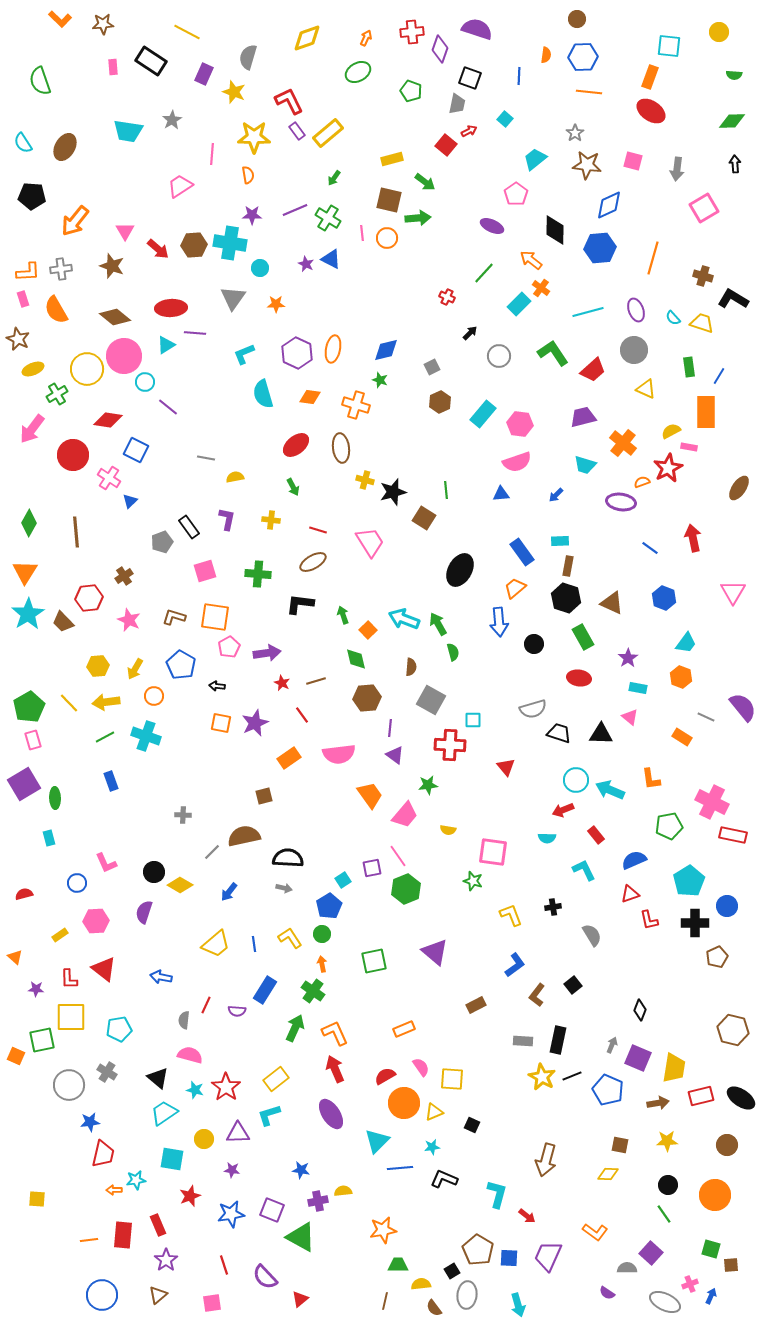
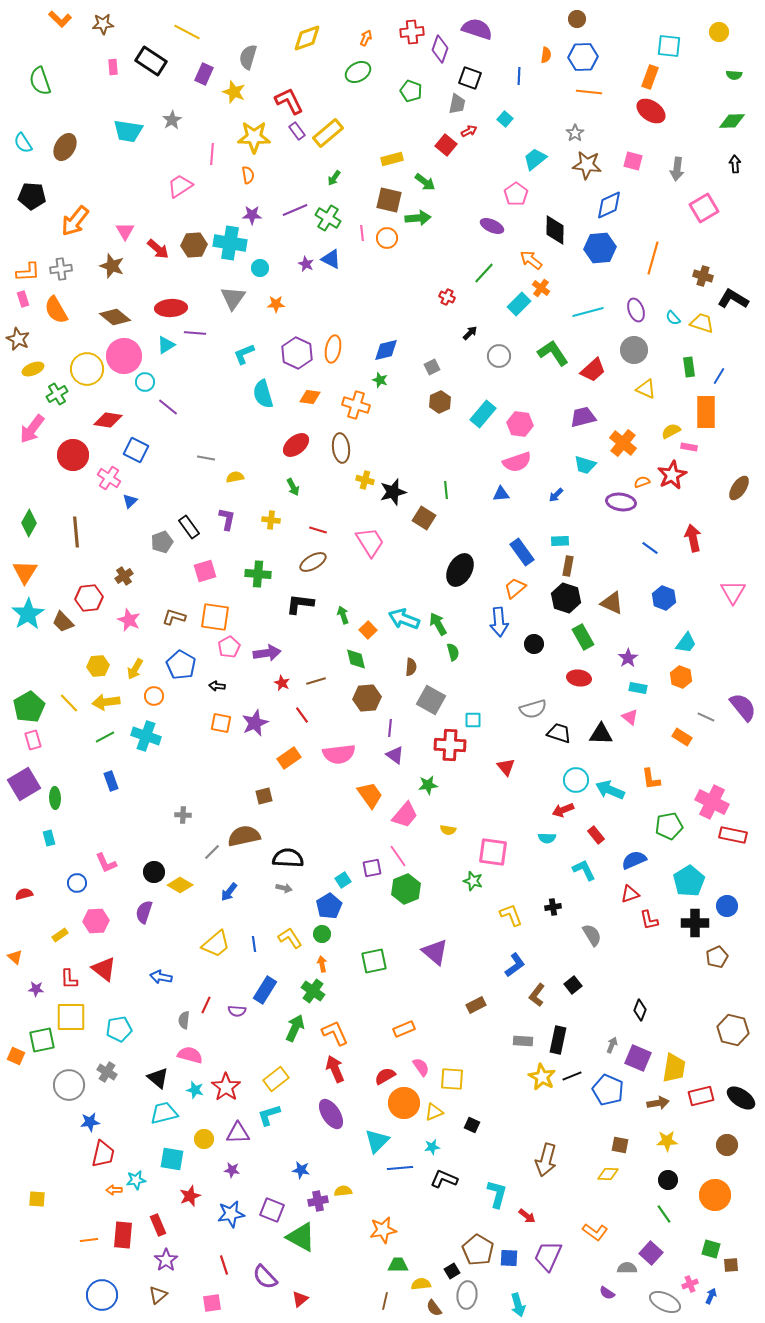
red star at (668, 468): moved 4 px right, 7 px down
cyan trapezoid at (164, 1113): rotated 20 degrees clockwise
black circle at (668, 1185): moved 5 px up
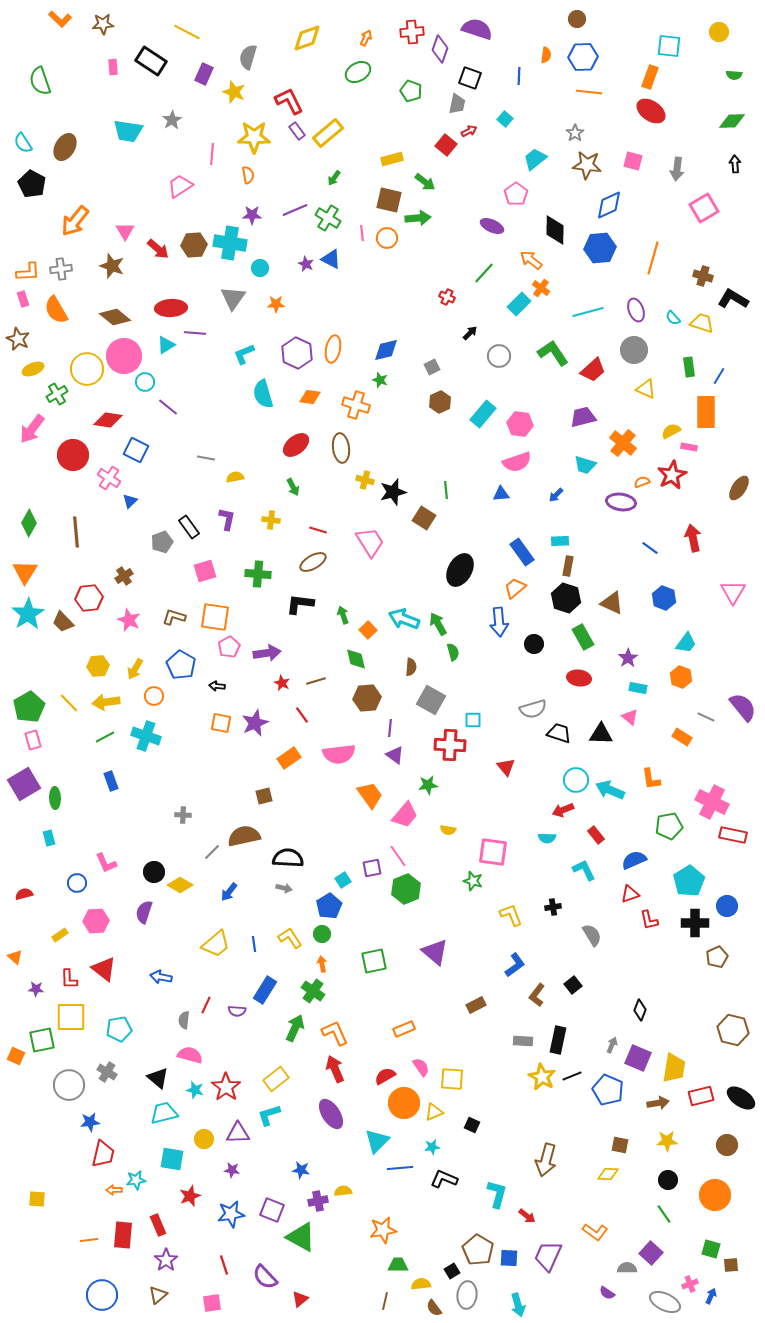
black pentagon at (32, 196): moved 12 px up; rotated 24 degrees clockwise
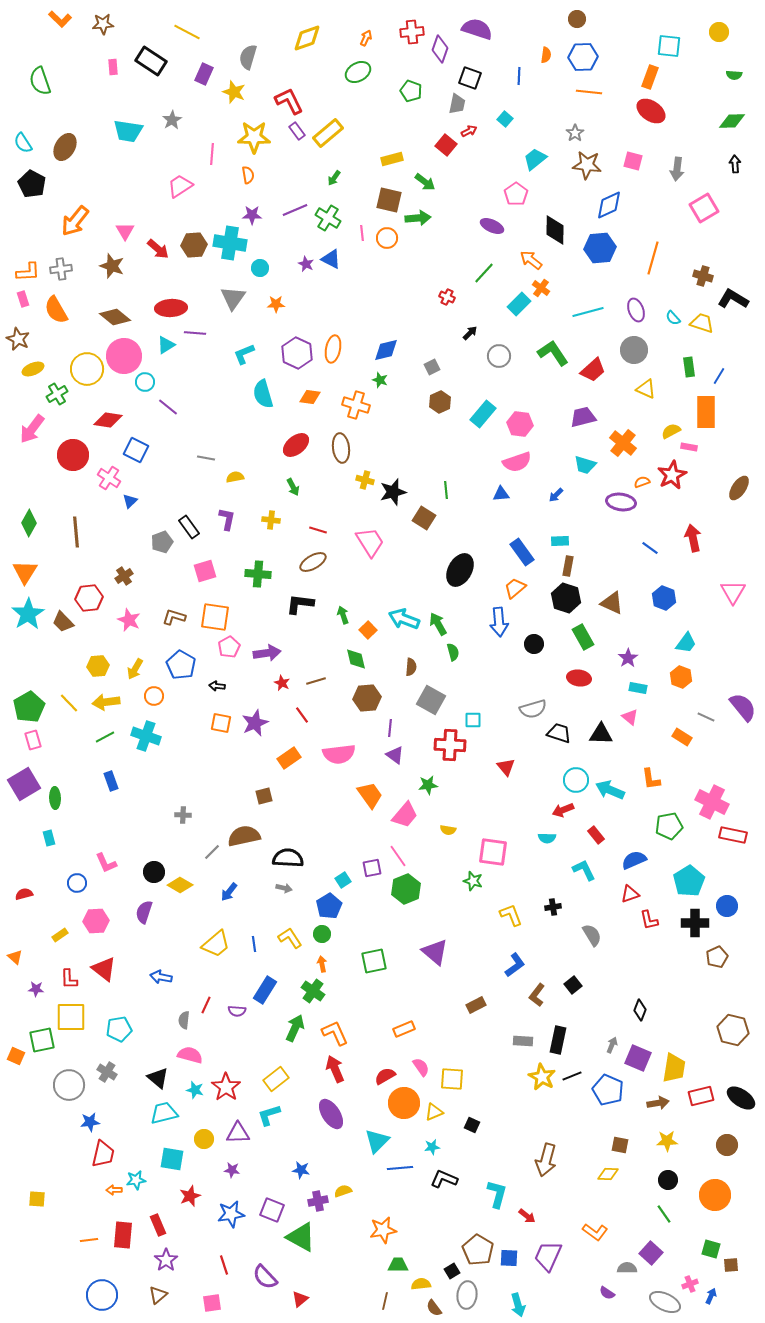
yellow semicircle at (343, 1191): rotated 12 degrees counterclockwise
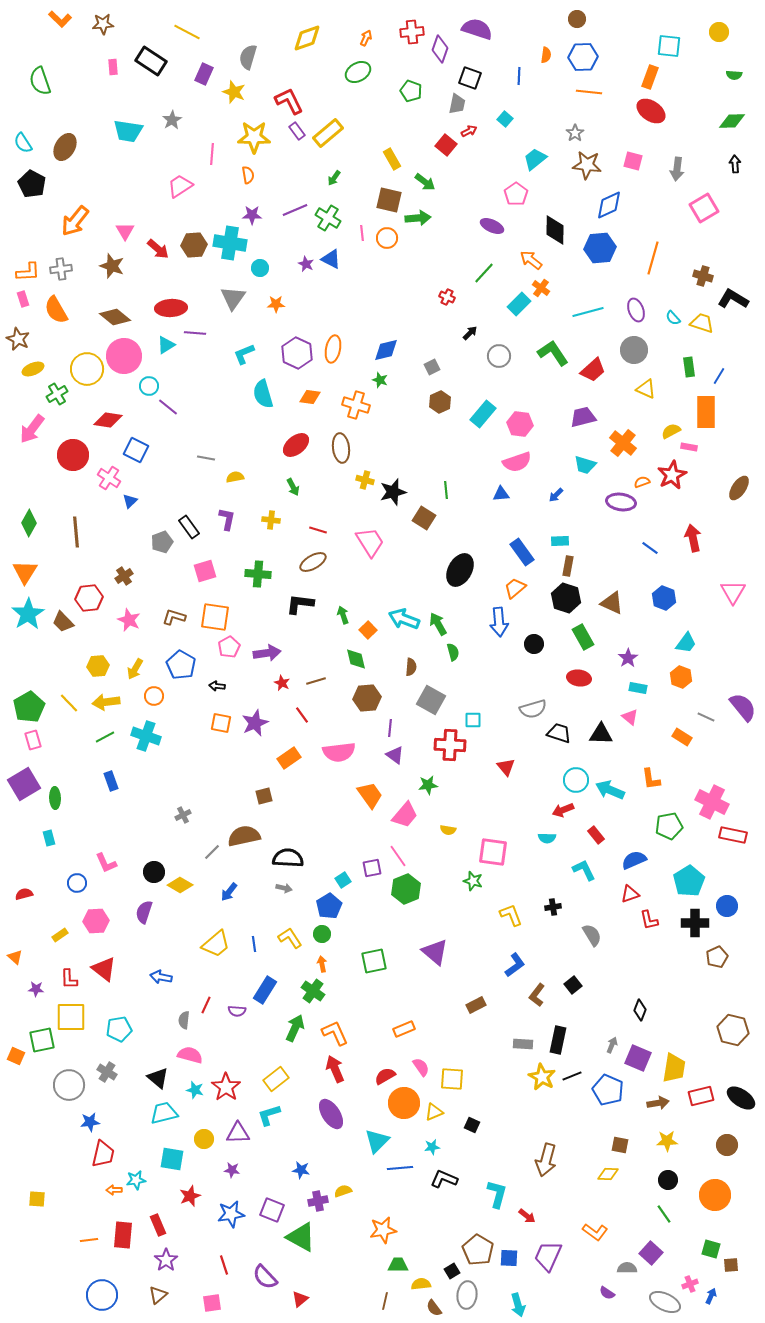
yellow rectangle at (392, 159): rotated 75 degrees clockwise
cyan circle at (145, 382): moved 4 px right, 4 px down
pink semicircle at (339, 754): moved 2 px up
gray cross at (183, 815): rotated 28 degrees counterclockwise
gray rectangle at (523, 1041): moved 3 px down
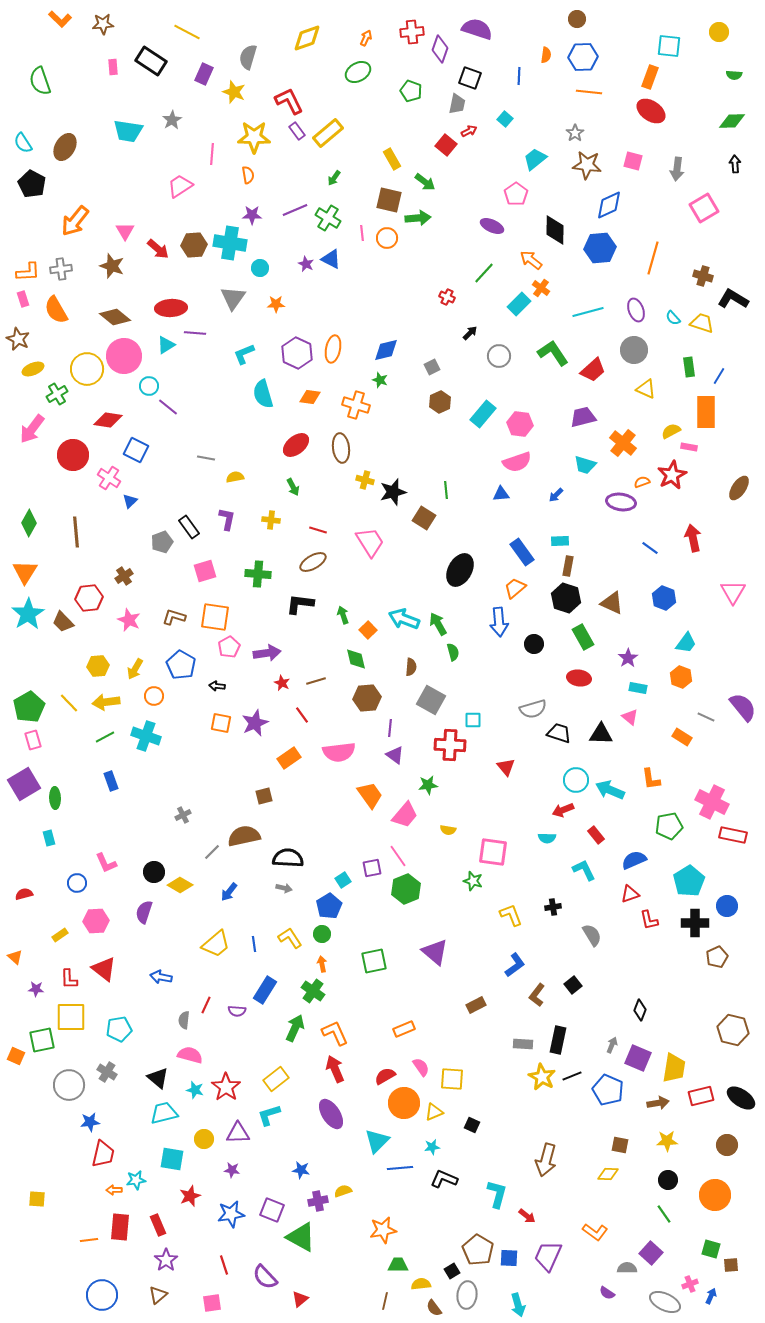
red rectangle at (123, 1235): moved 3 px left, 8 px up
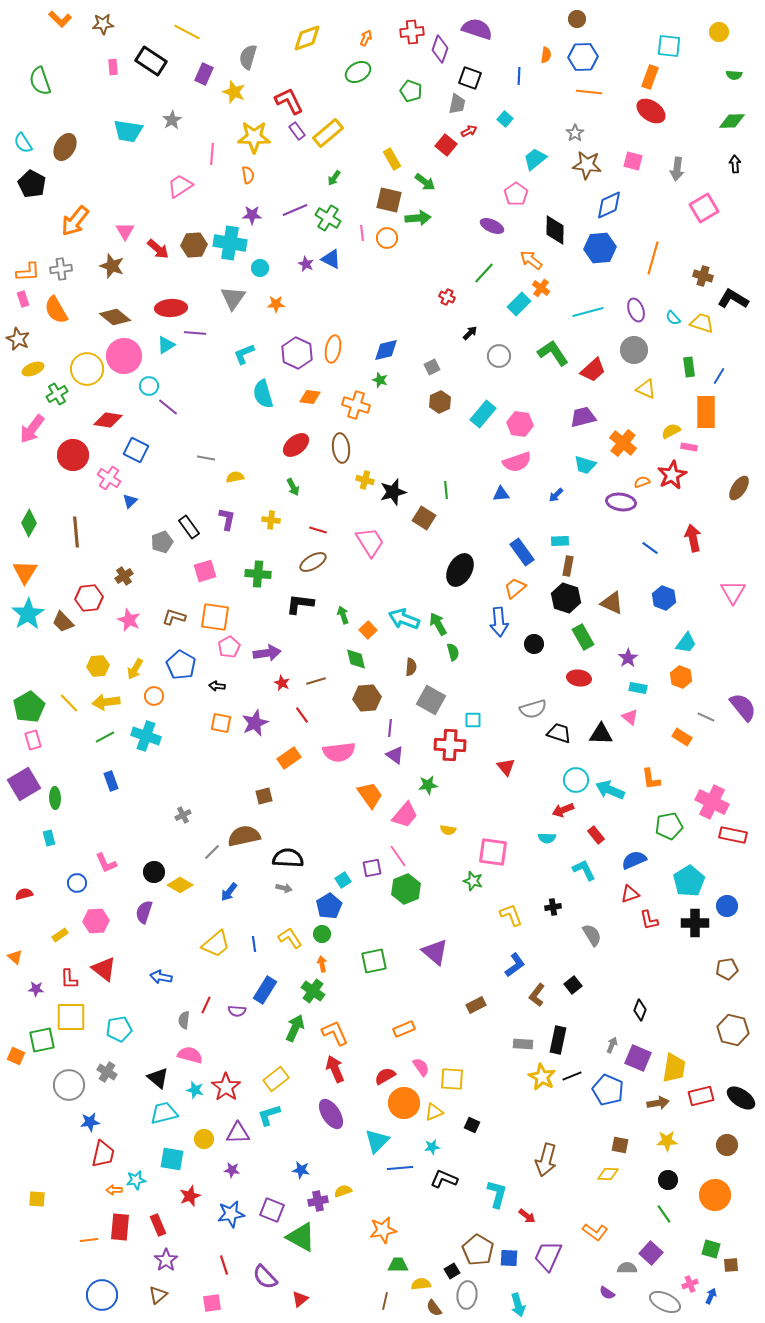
brown pentagon at (717, 957): moved 10 px right, 12 px down; rotated 15 degrees clockwise
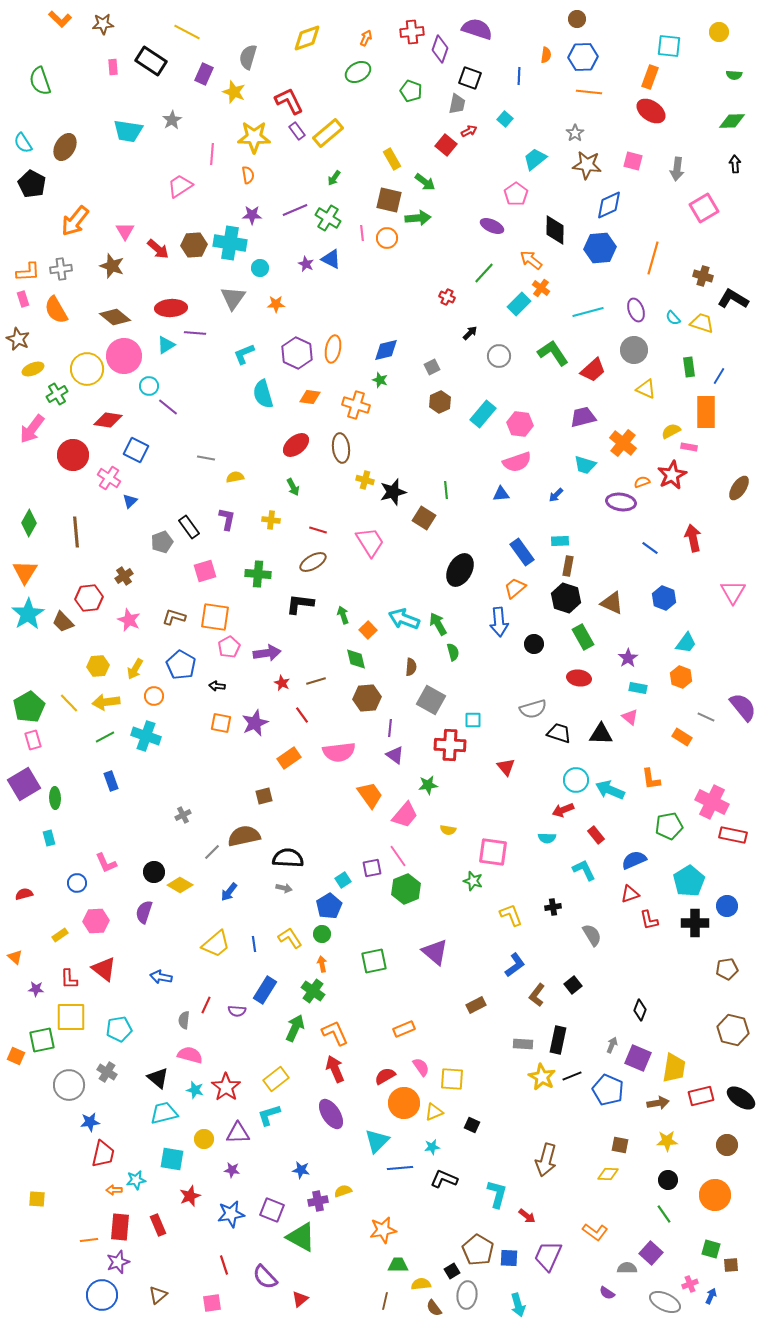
purple star at (166, 1260): moved 48 px left, 2 px down; rotated 15 degrees clockwise
